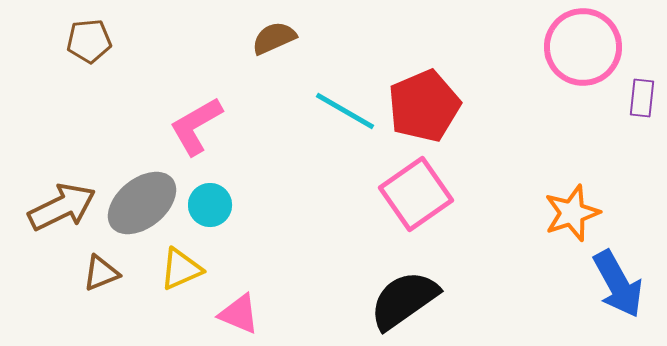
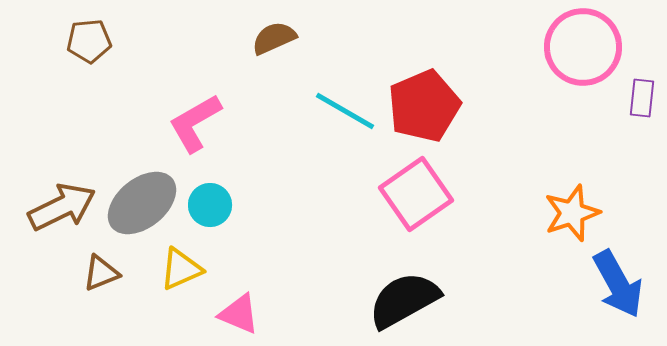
pink L-shape: moved 1 px left, 3 px up
black semicircle: rotated 6 degrees clockwise
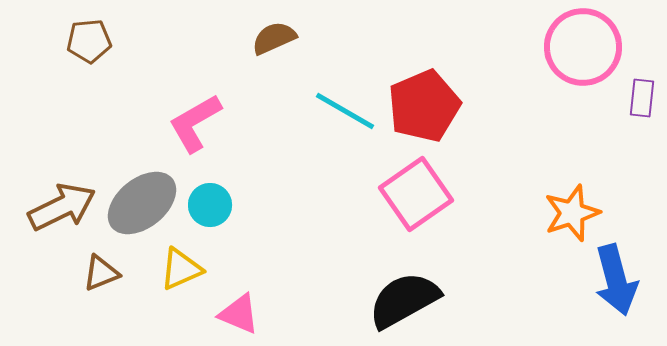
blue arrow: moved 2 px left, 4 px up; rotated 14 degrees clockwise
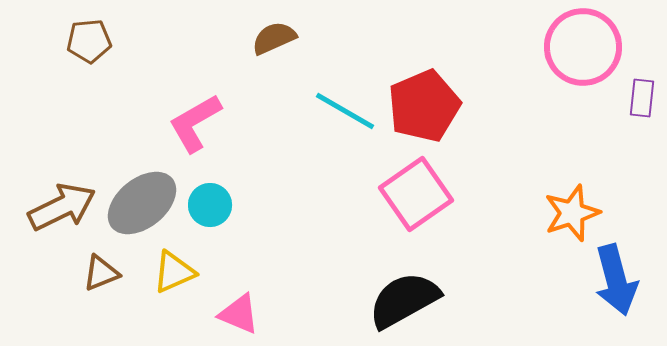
yellow triangle: moved 7 px left, 3 px down
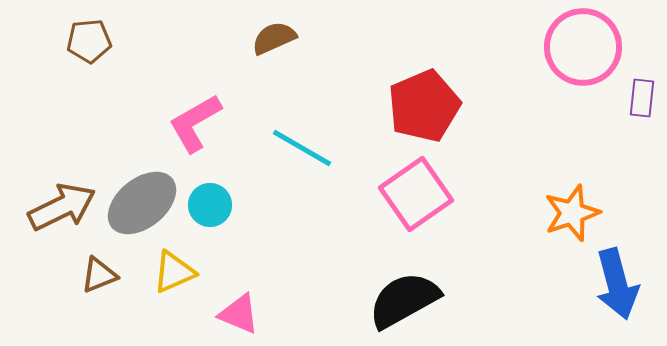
cyan line: moved 43 px left, 37 px down
brown triangle: moved 2 px left, 2 px down
blue arrow: moved 1 px right, 4 px down
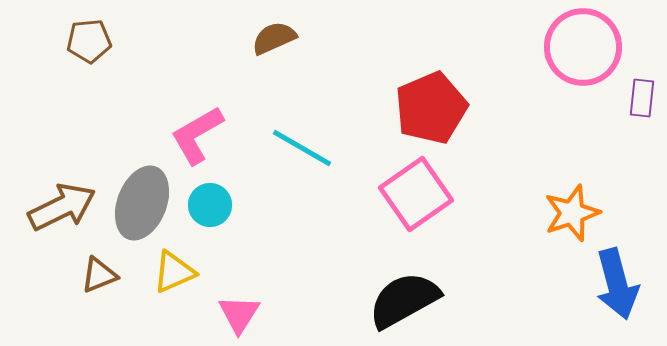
red pentagon: moved 7 px right, 2 px down
pink L-shape: moved 2 px right, 12 px down
gray ellipse: rotated 30 degrees counterclockwise
pink triangle: rotated 39 degrees clockwise
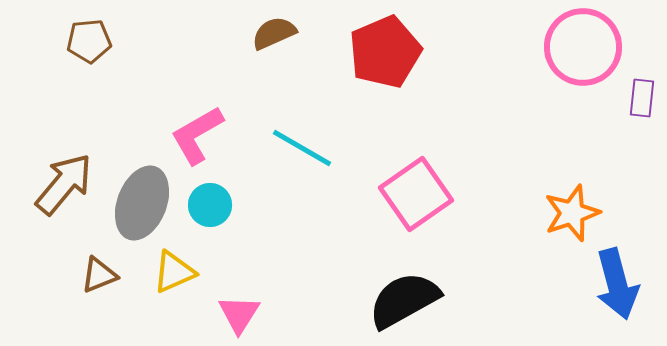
brown semicircle: moved 5 px up
red pentagon: moved 46 px left, 56 px up
brown arrow: moved 2 px right, 23 px up; rotated 24 degrees counterclockwise
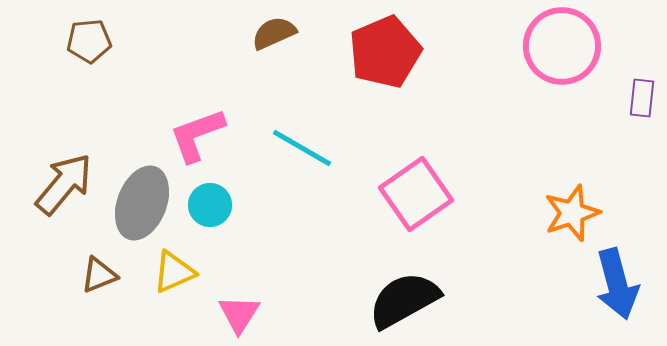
pink circle: moved 21 px left, 1 px up
pink L-shape: rotated 10 degrees clockwise
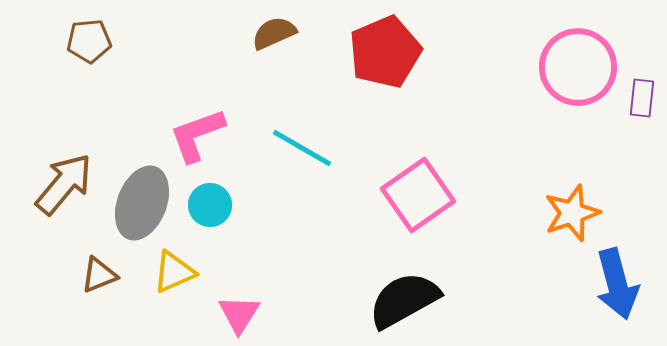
pink circle: moved 16 px right, 21 px down
pink square: moved 2 px right, 1 px down
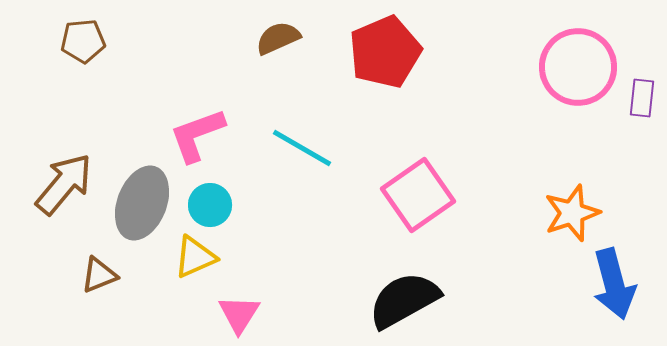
brown semicircle: moved 4 px right, 5 px down
brown pentagon: moved 6 px left
yellow triangle: moved 21 px right, 15 px up
blue arrow: moved 3 px left
